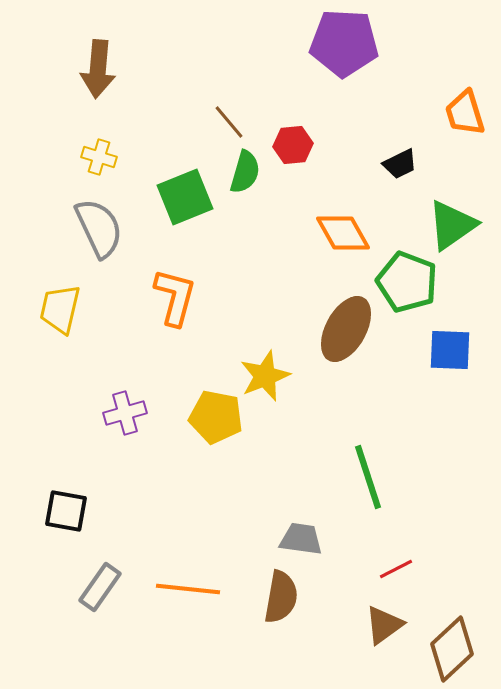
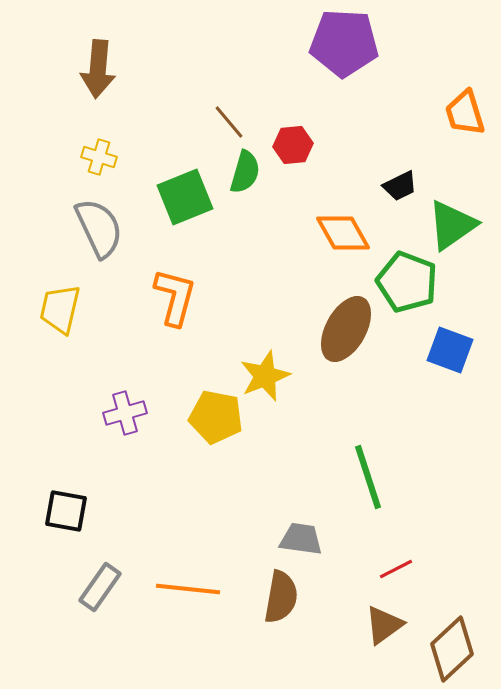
black trapezoid: moved 22 px down
blue square: rotated 18 degrees clockwise
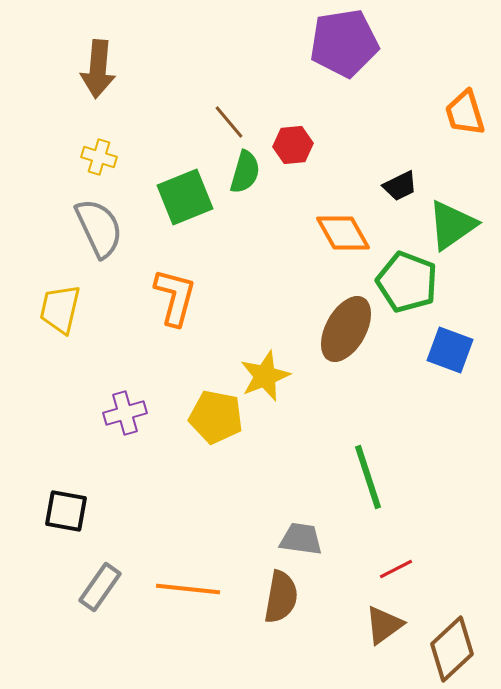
purple pentagon: rotated 12 degrees counterclockwise
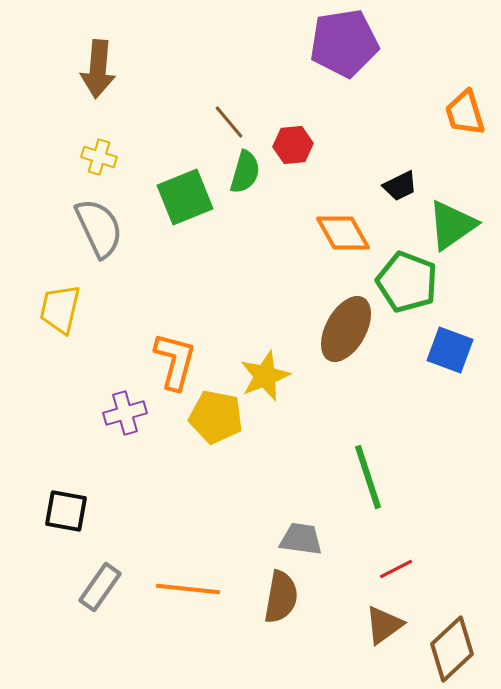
orange L-shape: moved 64 px down
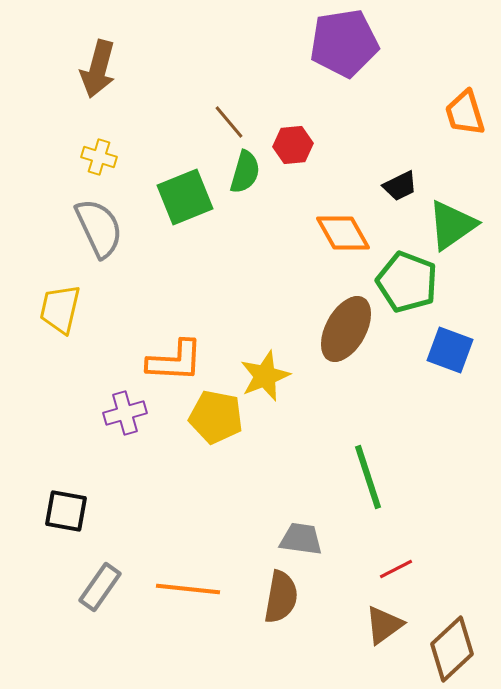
brown arrow: rotated 10 degrees clockwise
orange L-shape: rotated 78 degrees clockwise
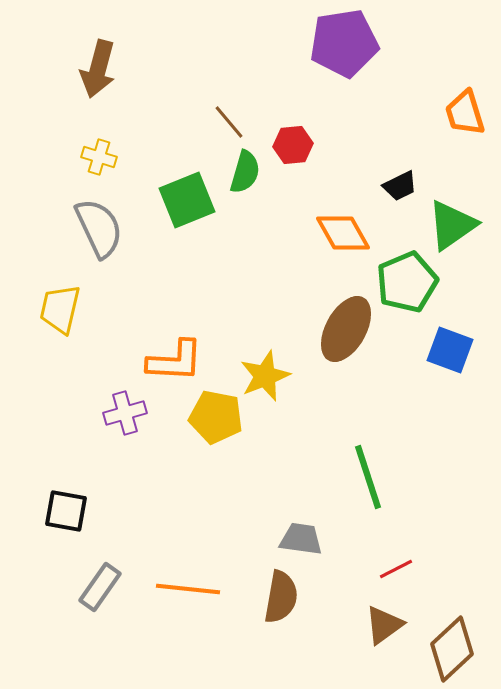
green square: moved 2 px right, 3 px down
green pentagon: rotated 28 degrees clockwise
